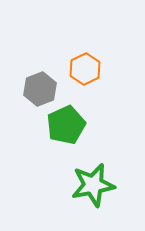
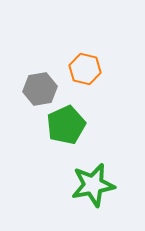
orange hexagon: rotated 20 degrees counterclockwise
gray hexagon: rotated 12 degrees clockwise
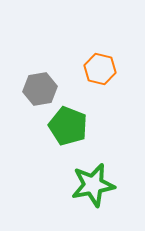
orange hexagon: moved 15 px right
green pentagon: moved 2 px right, 1 px down; rotated 27 degrees counterclockwise
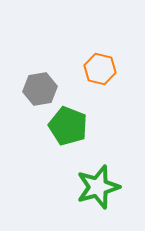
green star: moved 5 px right, 2 px down; rotated 6 degrees counterclockwise
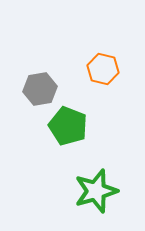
orange hexagon: moved 3 px right
green star: moved 2 px left, 4 px down
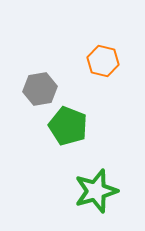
orange hexagon: moved 8 px up
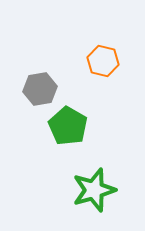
green pentagon: rotated 9 degrees clockwise
green star: moved 2 px left, 1 px up
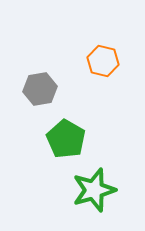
green pentagon: moved 2 px left, 13 px down
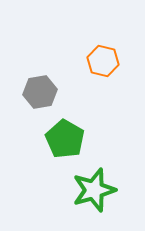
gray hexagon: moved 3 px down
green pentagon: moved 1 px left
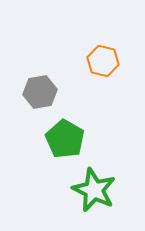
green star: rotated 30 degrees counterclockwise
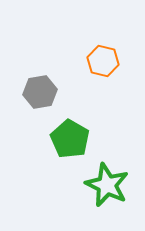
green pentagon: moved 5 px right
green star: moved 13 px right, 5 px up
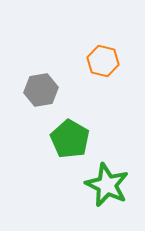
gray hexagon: moved 1 px right, 2 px up
